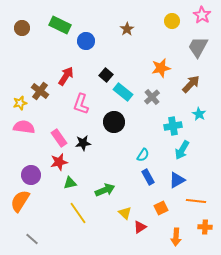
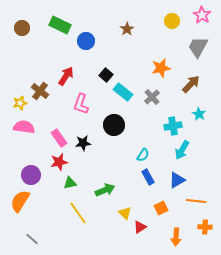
black circle: moved 3 px down
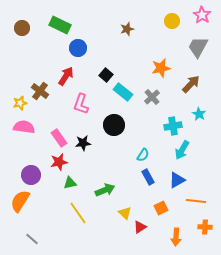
brown star: rotated 16 degrees clockwise
blue circle: moved 8 px left, 7 px down
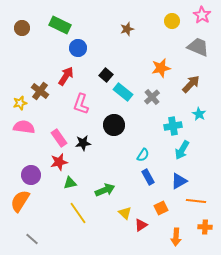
gray trapezoid: rotated 85 degrees clockwise
blue triangle: moved 2 px right, 1 px down
red triangle: moved 1 px right, 2 px up
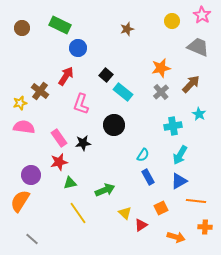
gray cross: moved 9 px right, 5 px up
cyan arrow: moved 2 px left, 5 px down
orange arrow: rotated 78 degrees counterclockwise
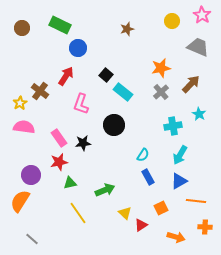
yellow star: rotated 16 degrees counterclockwise
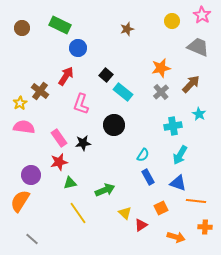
blue triangle: moved 1 px left, 2 px down; rotated 48 degrees clockwise
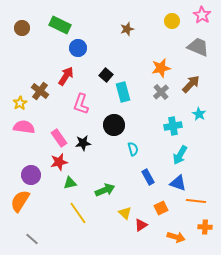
cyan rectangle: rotated 36 degrees clockwise
cyan semicircle: moved 10 px left, 6 px up; rotated 48 degrees counterclockwise
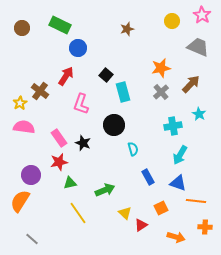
black star: rotated 28 degrees clockwise
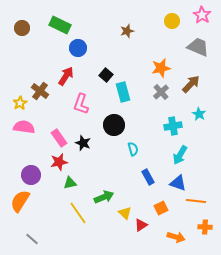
brown star: moved 2 px down
green arrow: moved 1 px left, 7 px down
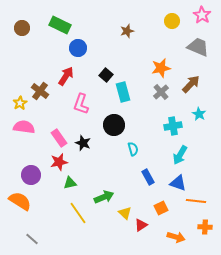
orange semicircle: rotated 90 degrees clockwise
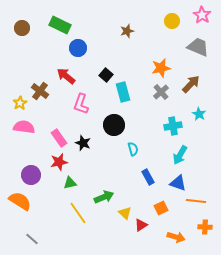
red arrow: rotated 84 degrees counterclockwise
